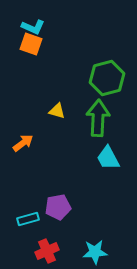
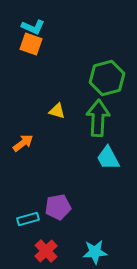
red cross: moved 1 px left; rotated 20 degrees counterclockwise
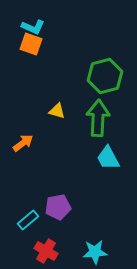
green hexagon: moved 2 px left, 2 px up
cyan rectangle: moved 1 px down; rotated 25 degrees counterclockwise
red cross: rotated 15 degrees counterclockwise
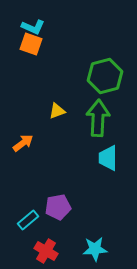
yellow triangle: rotated 36 degrees counterclockwise
cyan trapezoid: rotated 28 degrees clockwise
cyan star: moved 3 px up
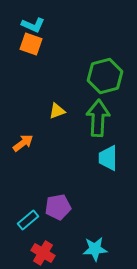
cyan L-shape: moved 2 px up
red cross: moved 3 px left, 2 px down
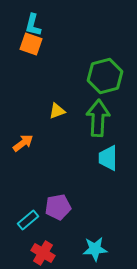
cyan L-shape: rotated 80 degrees clockwise
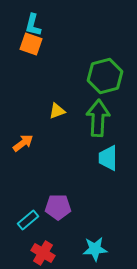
purple pentagon: rotated 10 degrees clockwise
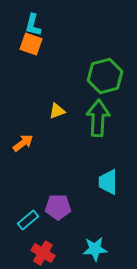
cyan trapezoid: moved 24 px down
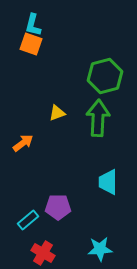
yellow triangle: moved 2 px down
cyan star: moved 5 px right
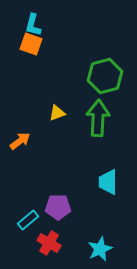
orange arrow: moved 3 px left, 2 px up
cyan star: rotated 20 degrees counterclockwise
red cross: moved 6 px right, 10 px up
